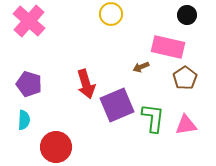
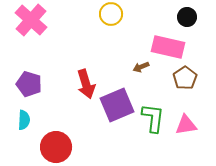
black circle: moved 2 px down
pink cross: moved 2 px right, 1 px up
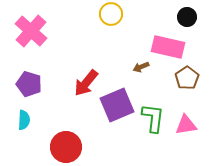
pink cross: moved 11 px down
brown pentagon: moved 2 px right
red arrow: moved 1 px up; rotated 56 degrees clockwise
red circle: moved 10 px right
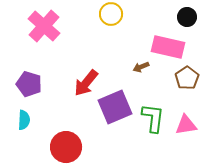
pink cross: moved 13 px right, 5 px up
purple square: moved 2 px left, 2 px down
